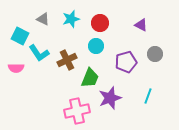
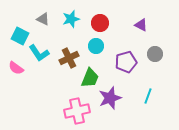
brown cross: moved 2 px right, 2 px up
pink semicircle: rotated 35 degrees clockwise
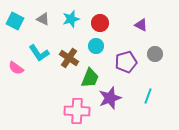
cyan square: moved 5 px left, 15 px up
brown cross: rotated 30 degrees counterclockwise
pink cross: rotated 15 degrees clockwise
